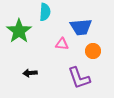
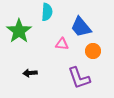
cyan semicircle: moved 2 px right
blue trapezoid: rotated 55 degrees clockwise
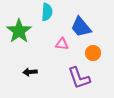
orange circle: moved 2 px down
black arrow: moved 1 px up
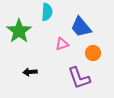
pink triangle: rotated 24 degrees counterclockwise
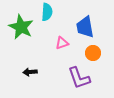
blue trapezoid: moved 4 px right; rotated 30 degrees clockwise
green star: moved 2 px right, 4 px up; rotated 10 degrees counterclockwise
pink triangle: moved 1 px up
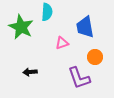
orange circle: moved 2 px right, 4 px down
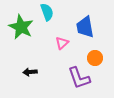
cyan semicircle: rotated 24 degrees counterclockwise
pink triangle: rotated 24 degrees counterclockwise
orange circle: moved 1 px down
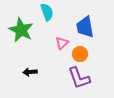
green star: moved 3 px down
orange circle: moved 15 px left, 4 px up
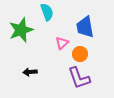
green star: rotated 25 degrees clockwise
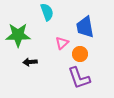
green star: moved 3 px left, 5 px down; rotated 20 degrees clockwise
black arrow: moved 10 px up
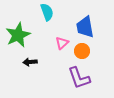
green star: rotated 25 degrees counterclockwise
orange circle: moved 2 px right, 3 px up
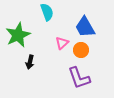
blue trapezoid: rotated 20 degrees counterclockwise
orange circle: moved 1 px left, 1 px up
black arrow: rotated 72 degrees counterclockwise
